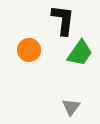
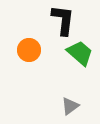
green trapezoid: rotated 84 degrees counterclockwise
gray triangle: moved 1 px left, 1 px up; rotated 18 degrees clockwise
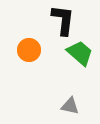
gray triangle: rotated 48 degrees clockwise
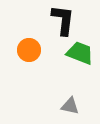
green trapezoid: rotated 20 degrees counterclockwise
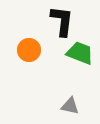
black L-shape: moved 1 px left, 1 px down
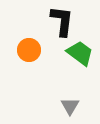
green trapezoid: rotated 16 degrees clockwise
gray triangle: rotated 48 degrees clockwise
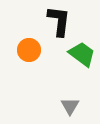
black L-shape: moved 3 px left
green trapezoid: moved 2 px right, 1 px down
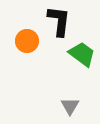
orange circle: moved 2 px left, 9 px up
